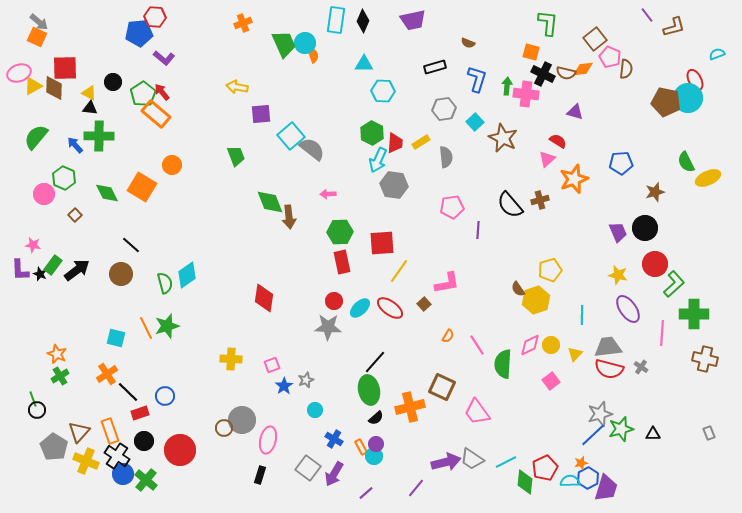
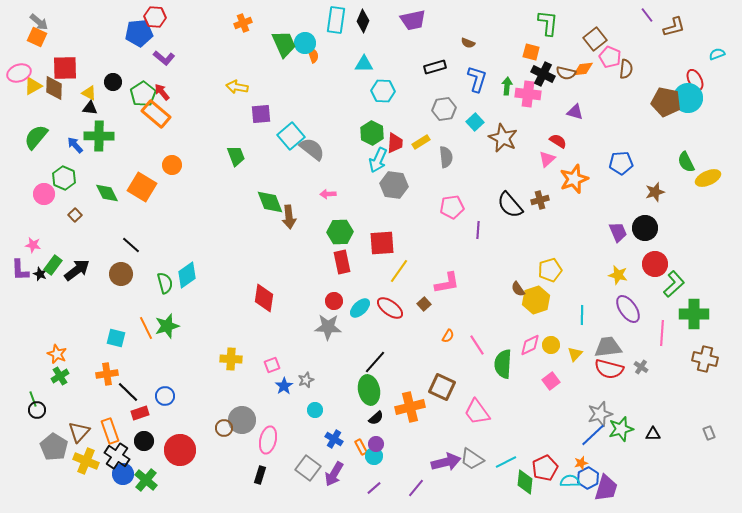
pink cross at (526, 94): moved 2 px right
orange cross at (107, 374): rotated 25 degrees clockwise
purple line at (366, 493): moved 8 px right, 5 px up
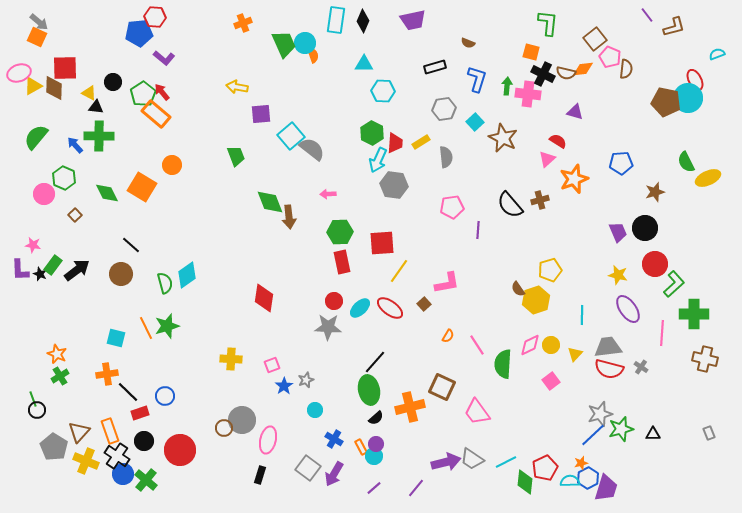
black triangle at (90, 108): moved 6 px right, 1 px up
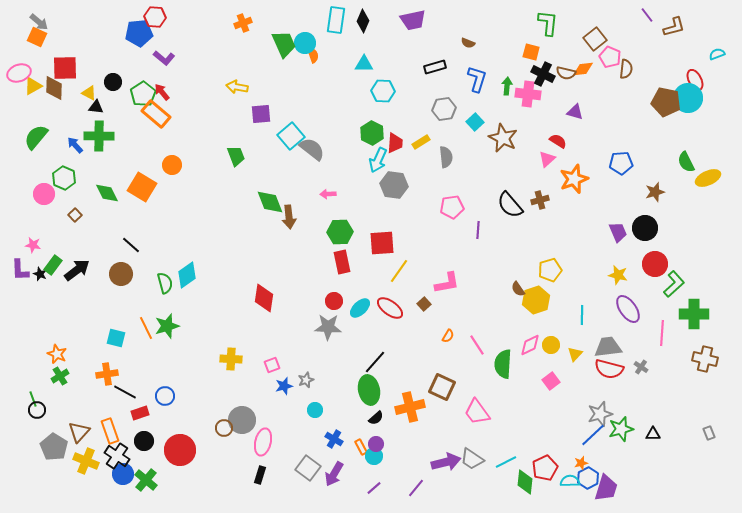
blue star at (284, 386): rotated 18 degrees clockwise
black line at (128, 392): moved 3 px left; rotated 15 degrees counterclockwise
pink ellipse at (268, 440): moved 5 px left, 2 px down
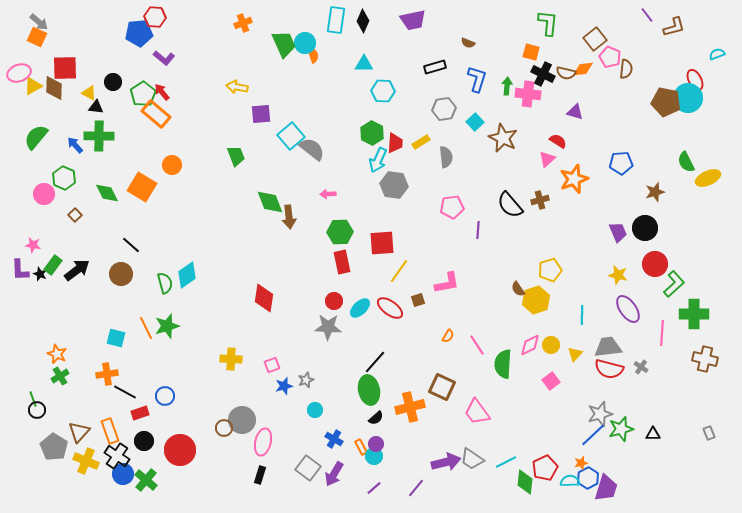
brown square at (424, 304): moved 6 px left, 4 px up; rotated 24 degrees clockwise
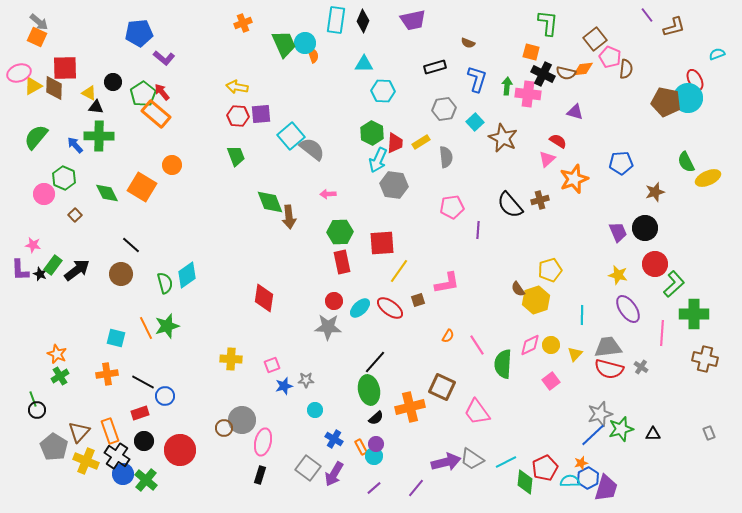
red hexagon at (155, 17): moved 83 px right, 99 px down
gray star at (306, 380): rotated 21 degrees clockwise
black line at (125, 392): moved 18 px right, 10 px up
